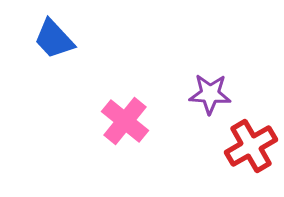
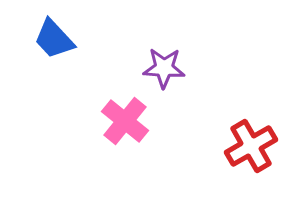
purple star: moved 46 px left, 26 px up
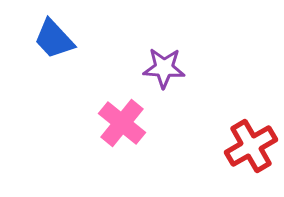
pink cross: moved 3 px left, 2 px down
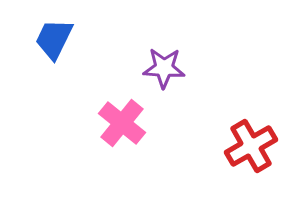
blue trapezoid: rotated 69 degrees clockwise
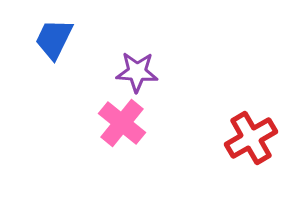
purple star: moved 27 px left, 4 px down
red cross: moved 8 px up
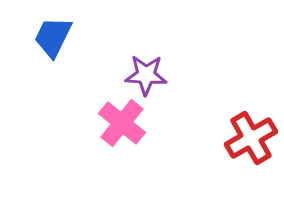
blue trapezoid: moved 1 px left, 2 px up
purple star: moved 9 px right, 3 px down
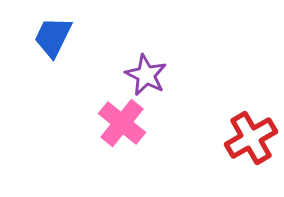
purple star: rotated 24 degrees clockwise
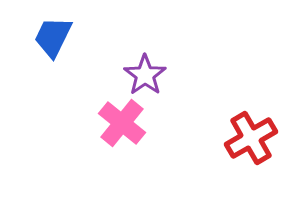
purple star: moved 1 px left; rotated 9 degrees clockwise
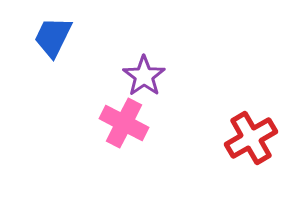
purple star: moved 1 px left, 1 px down
pink cross: moved 2 px right; rotated 12 degrees counterclockwise
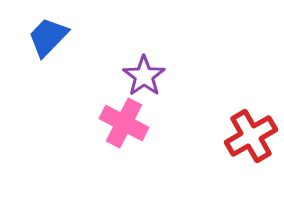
blue trapezoid: moved 5 px left; rotated 18 degrees clockwise
red cross: moved 2 px up
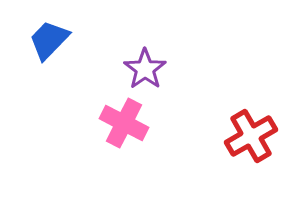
blue trapezoid: moved 1 px right, 3 px down
purple star: moved 1 px right, 7 px up
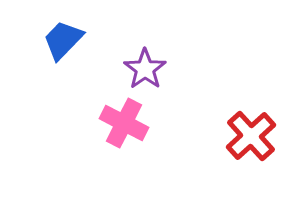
blue trapezoid: moved 14 px right
red cross: rotated 12 degrees counterclockwise
